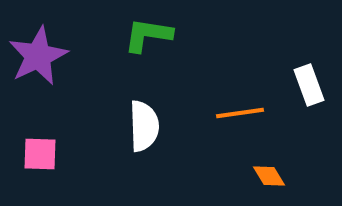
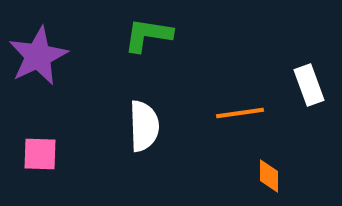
orange diamond: rotated 32 degrees clockwise
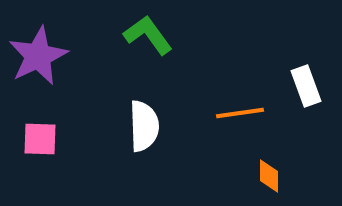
green L-shape: rotated 45 degrees clockwise
white rectangle: moved 3 px left, 1 px down
pink square: moved 15 px up
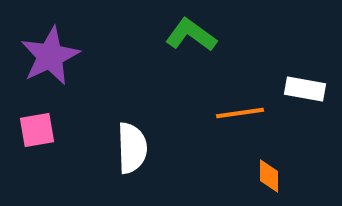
green L-shape: moved 43 px right; rotated 18 degrees counterclockwise
purple star: moved 12 px right
white rectangle: moved 1 px left, 3 px down; rotated 60 degrees counterclockwise
white semicircle: moved 12 px left, 22 px down
pink square: moved 3 px left, 9 px up; rotated 12 degrees counterclockwise
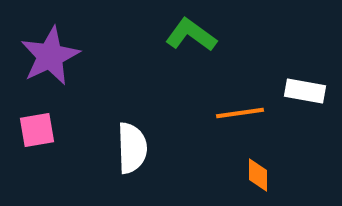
white rectangle: moved 2 px down
orange diamond: moved 11 px left, 1 px up
